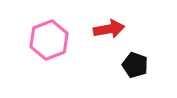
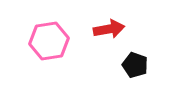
pink hexagon: moved 1 px down; rotated 12 degrees clockwise
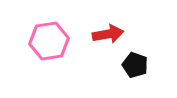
red arrow: moved 1 px left, 5 px down
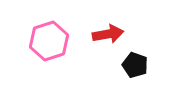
pink hexagon: rotated 9 degrees counterclockwise
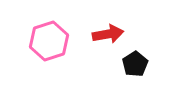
black pentagon: moved 1 px up; rotated 20 degrees clockwise
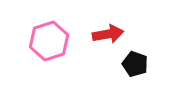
black pentagon: rotated 20 degrees counterclockwise
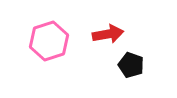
black pentagon: moved 4 px left, 1 px down
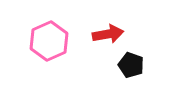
pink hexagon: rotated 6 degrees counterclockwise
